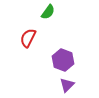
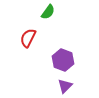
purple triangle: moved 2 px left, 1 px down
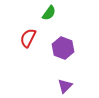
green semicircle: moved 1 px right, 1 px down
purple hexagon: moved 12 px up
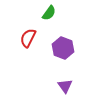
purple triangle: rotated 21 degrees counterclockwise
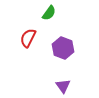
purple triangle: moved 2 px left
